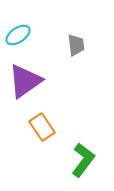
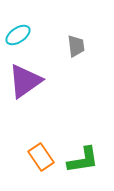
gray trapezoid: moved 1 px down
orange rectangle: moved 1 px left, 30 px down
green L-shape: rotated 44 degrees clockwise
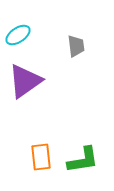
orange rectangle: rotated 28 degrees clockwise
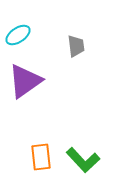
green L-shape: rotated 56 degrees clockwise
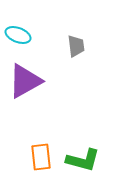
cyan ellipse: rotated 55 degrees clockwise
purple triangle: rotated 6 degrees clockwise
green L-shape: rotated 32 degrees counterclockwise
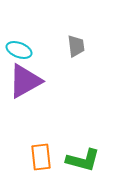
cyan ellipse: moved 1 px right, 15 px down
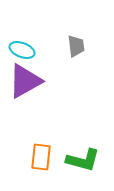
cyan ellipse: moved 3 px right
orange rectangle: rotated 12 degrees clockwise
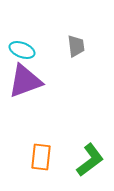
purple triangle: rotated 9 degrees clockwise
green L-shape: moved 7 px right; rotated 52 degrees counterclockwise
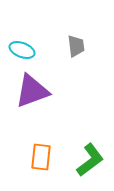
purple triangle: moved 7 px right, 10 px down
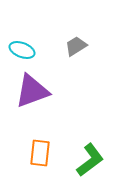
gray trapezoid: rotated 115 degrees counterclockwise
orange rectangle: moved 1 px left, 4 px up
